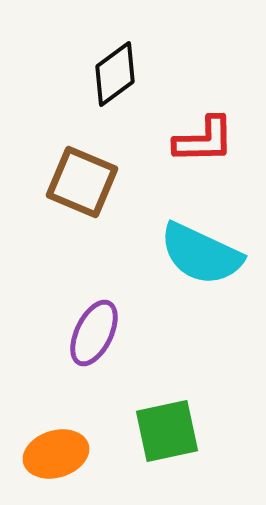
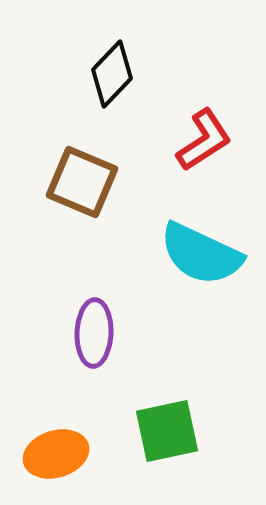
black diamond: moved 3 px left; rotated 10 degrees counterclockwise
red L-shape: rotated 32 degrees counterclockwise
purple ellipse: rotated 24 degrees counterclockwise
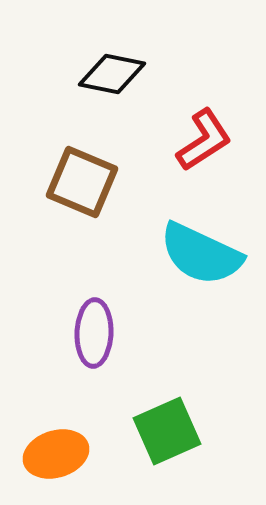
black diamond: rotated 58 degrees clockwise
green square: rotated 12 degrees counterclockwise
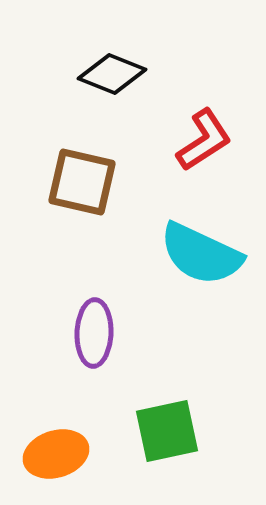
black diamond: rotated 10 degrees clockwise
brown square: rotated 10 degrees counterclockwise
green square: rotated 12 degrees clockwise
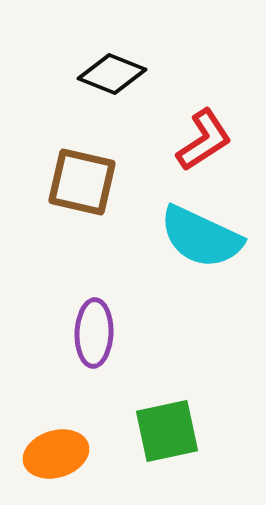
cyan semicircle: moved 17 px up
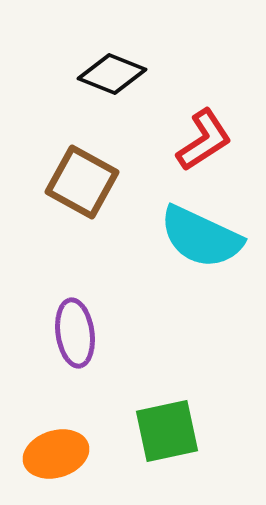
brown square: rotated 16 degrees clockwise
purple ellipse: moved 19 px left; rotated 10 degrees counterclockwise
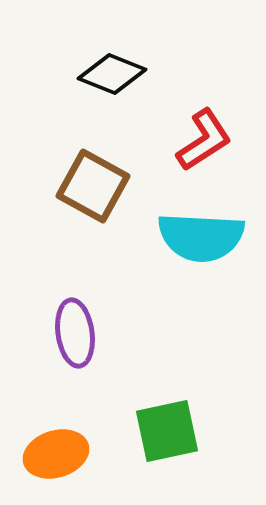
brown square: moved 11 px right, 4 px down
cyan semicircle: rotated 22 degrees counterclockwise
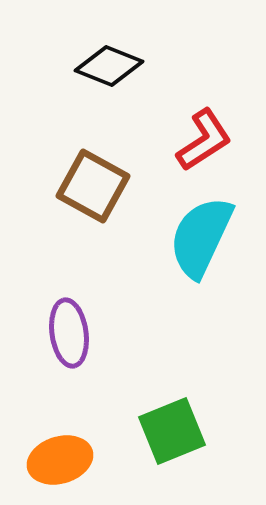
black diamond: moved 3 px left, 8 px up
cyan semicircle: rotated 112 degrees clockwise
purple ellipse: moved 6 px left
green square: moved 5 px right; rotated 10 degrees counterclockwise
orange ellipse: moved 4 px right, 6 px down
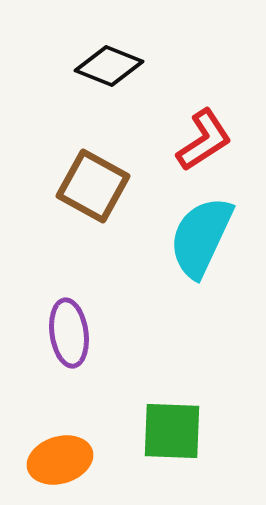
green square: rotated 24 degrees clockwise
